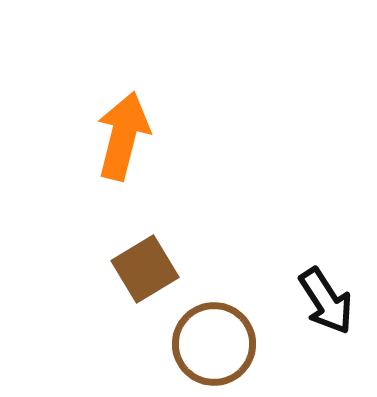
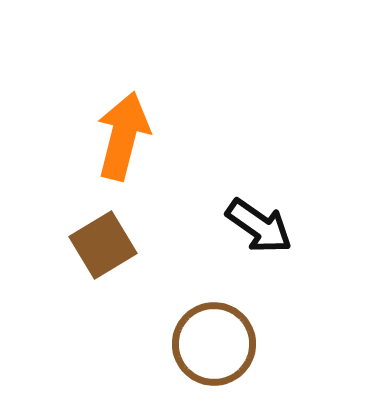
brown square: moved 42 px left, 24 px up
black arrow: moved 67 px left, 75 px up; rotated 22 degrees counterclockwise
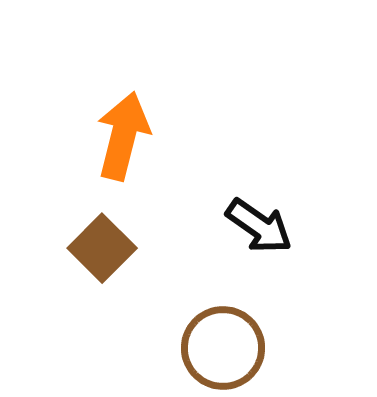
brown square: moved 1 px left, 3 px down; rotated 14 degrees counterclockwise
brown circle: moved 9 px right, 4 px down
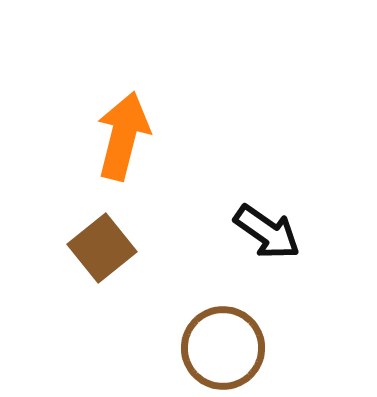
black arrow: moved 8 px right, 6 px down
brown square: rotated 6 degrees clockwise
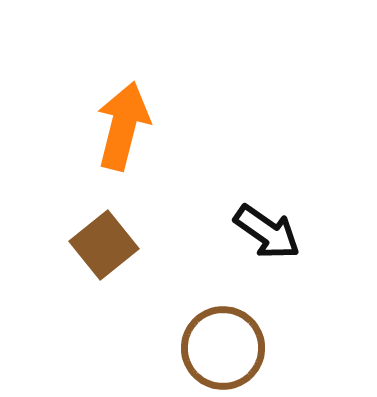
orange arrow: moved 10 px up
brown square: moved 2 px right, 3 px up
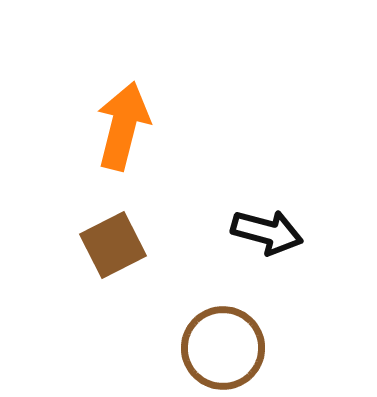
black arrow: rotated 20 degrees counterclockwise
brown square: moved 9 px right; rotated 12 degrees clockwise
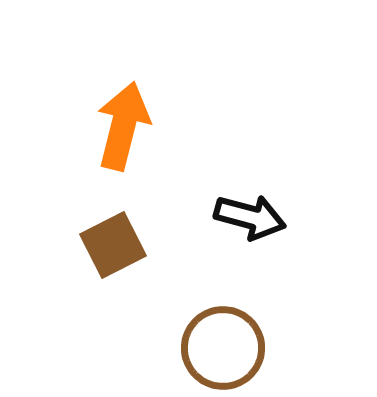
black arrow: moved 17 px left, 15 px up
